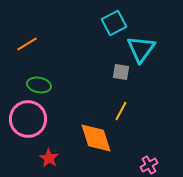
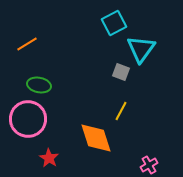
gray square: rotated 12 degrees clockwise
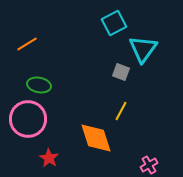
cyan triangle: moved 2 px right
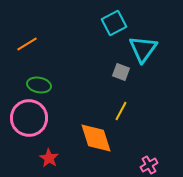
pink circle: moved 1 px right, 1 px up
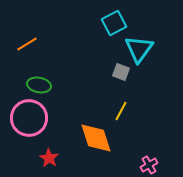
cyan triangle: moved 4 px left
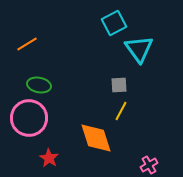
cyan triangle: rotated 12 degrees counterclockwise
gray square: moved 2 px left, 13 px down; rotated 24 degrees counterclockwise
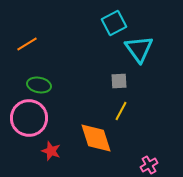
gray square: moved 4 px up
red star: moved 2 px right, 7 px up; rotated 12 degrees counterclockwise
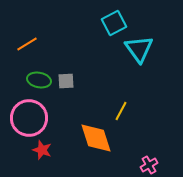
gray square: moved 53 px left
green ellipse: moved 5 px up
red star: moved 9 px left, 1 px up
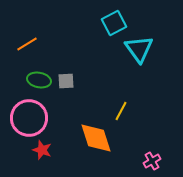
pink cross: moved 3 px right, 4 px up
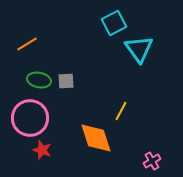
pink circle: moved 1 px right
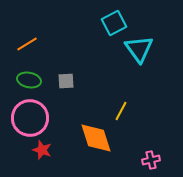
green ellipse: moved 10 px left
pink cross: moved 1 px left, 1 px up; rotated 18 degrees clockwise
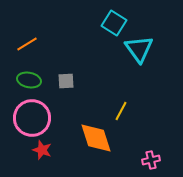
cyan square: rotated 30 degrees counterclockwise
pink circle: moved 2 px right
